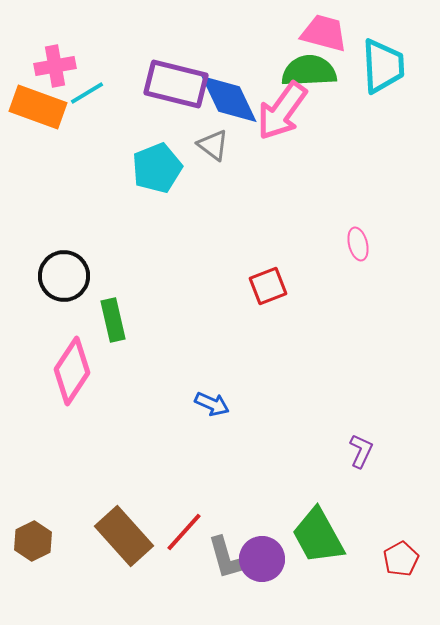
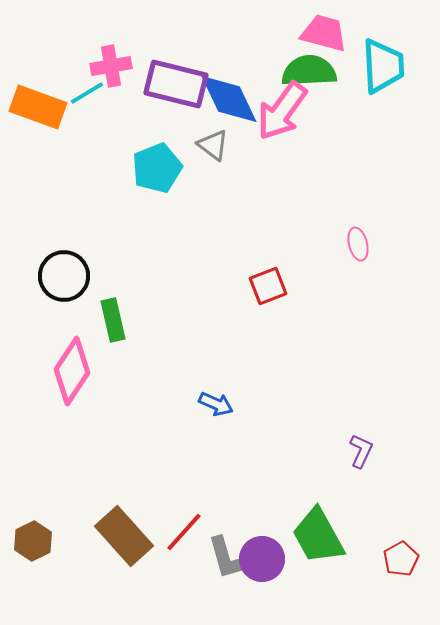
pink cross: moved 56 px right
blue arrow: moved 4 px right
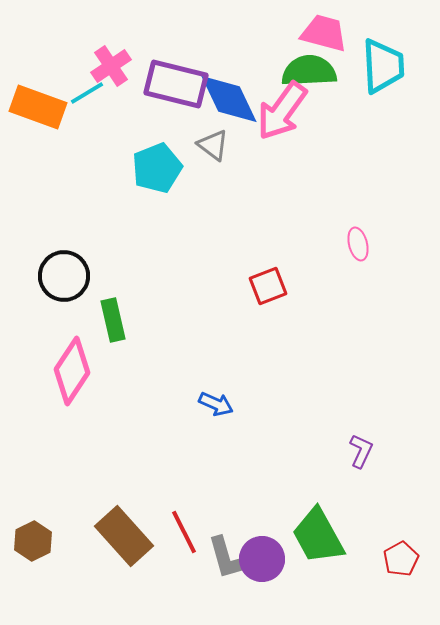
pink cross: rotated 24 degrees counterclockwise
red line: rotated 69 degrees counterclockwise
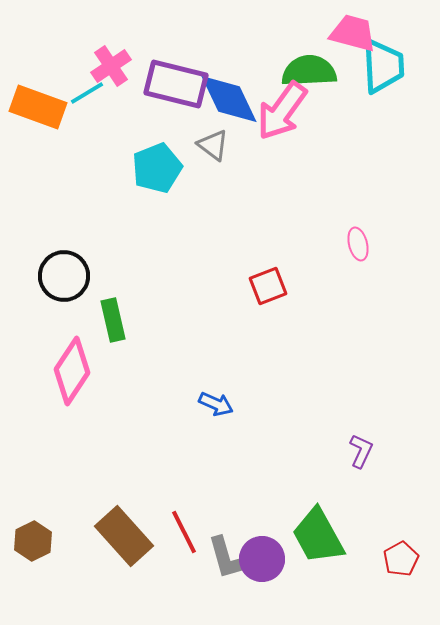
pink trapezoid: moved 29 px right
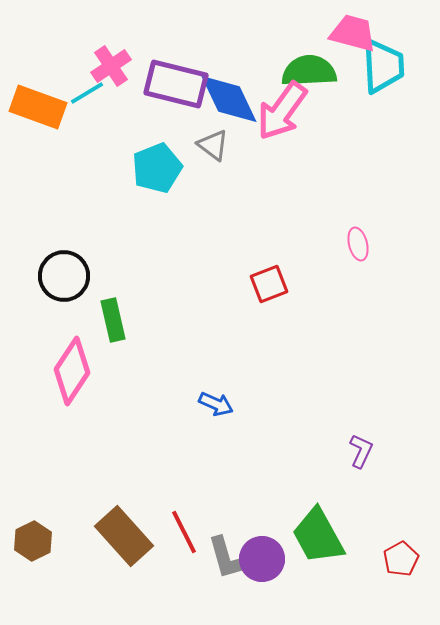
red square: moved 1 px right, 2 px up
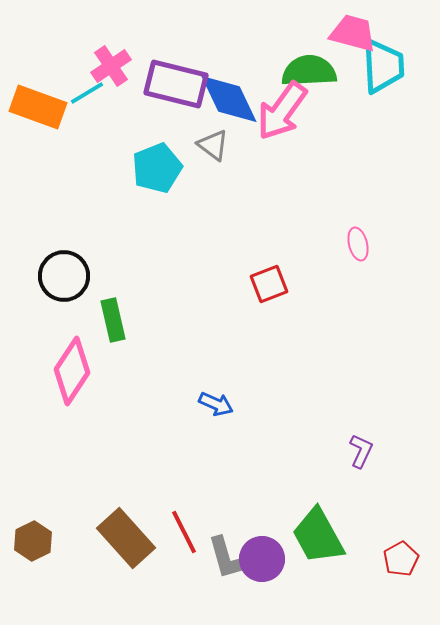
brown rectangle: moved 2 px right, 2 px down
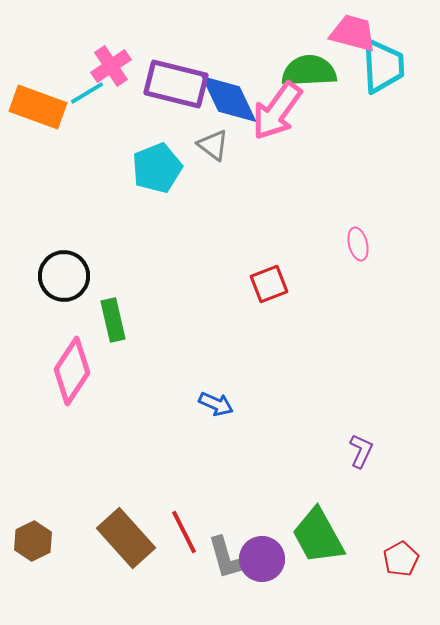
pink arrow: moved 5 px left
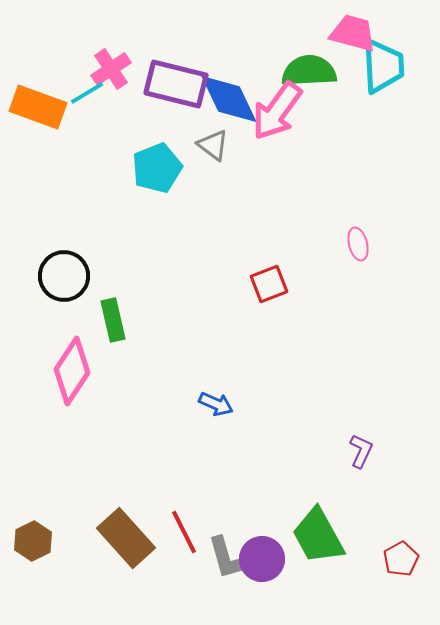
pink cross: moved 3 px down
